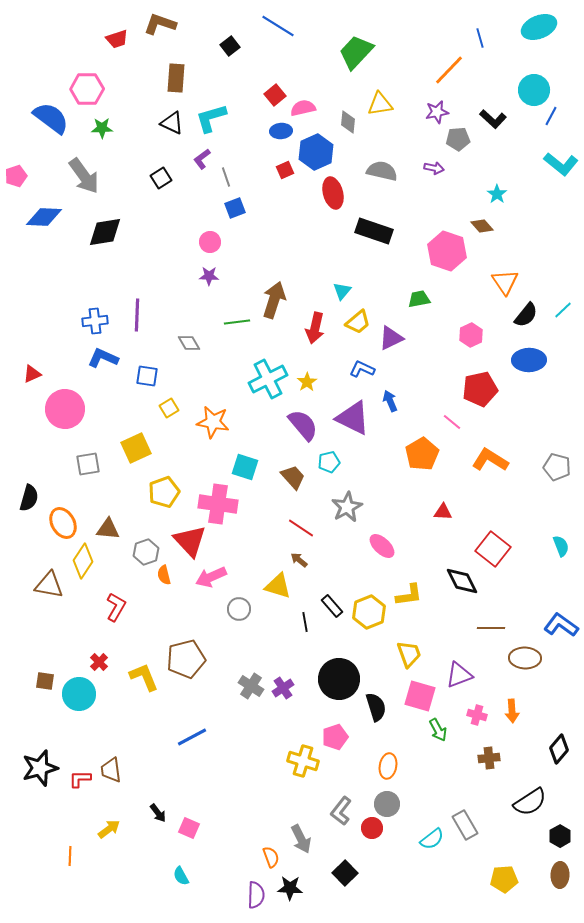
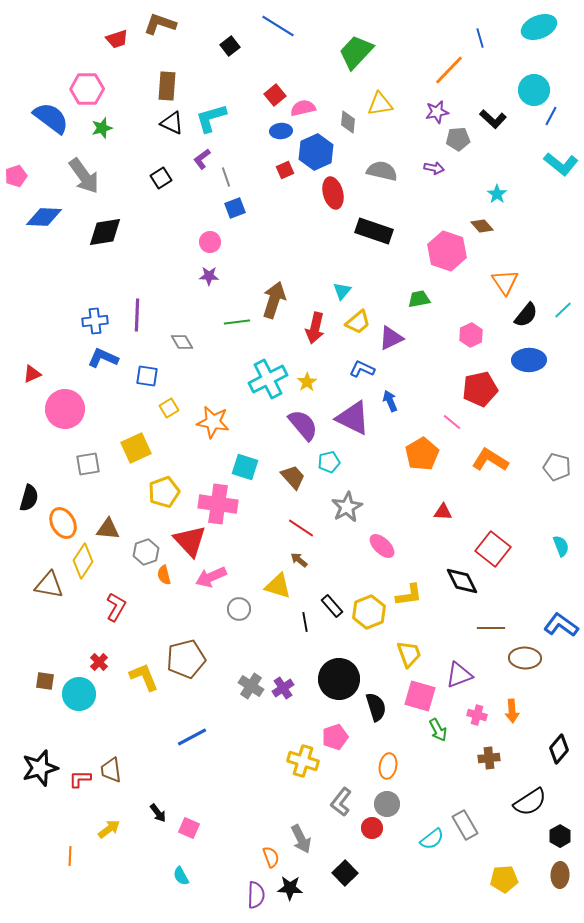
brown rectangle at (176, 78): moved 9 px left, 8 px down
green star at (102, 128): rotated 15 degrees counterclockwise
gray diamond at (189, 343): moved 7 px left, 1 px up
gray L-shape at (341, 811): moved 9 px up
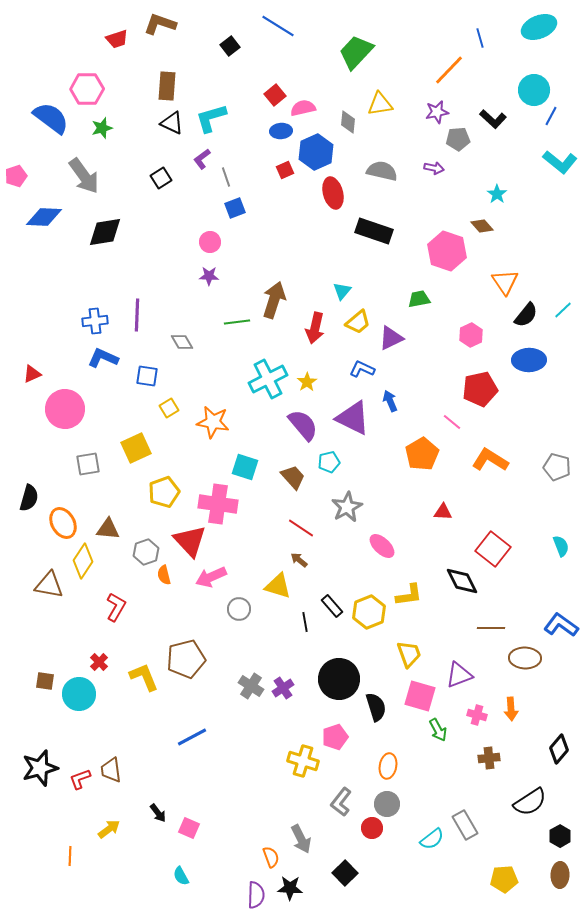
cyan L-shape at (561, 164): moved 1 px left, 2 px up
orange arrow at (512, 711): moved 1 px left, 2 px up
red L-shape at (80, 779): rotated 20 degrees counterclockwise
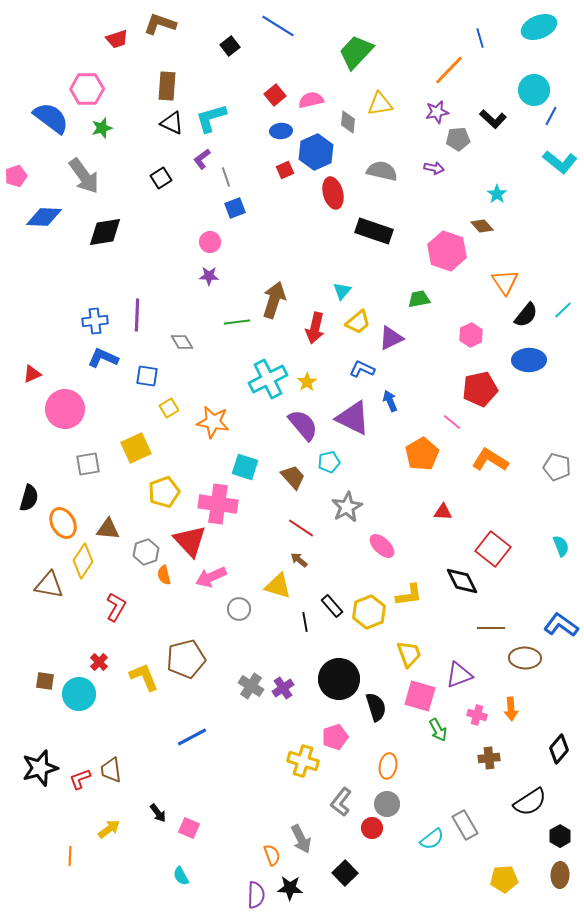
pink semicircle at (303, 108): moved 8 px right, 8 px up
orange semicircle at (271, 857): moved 1 px right, 2 px up
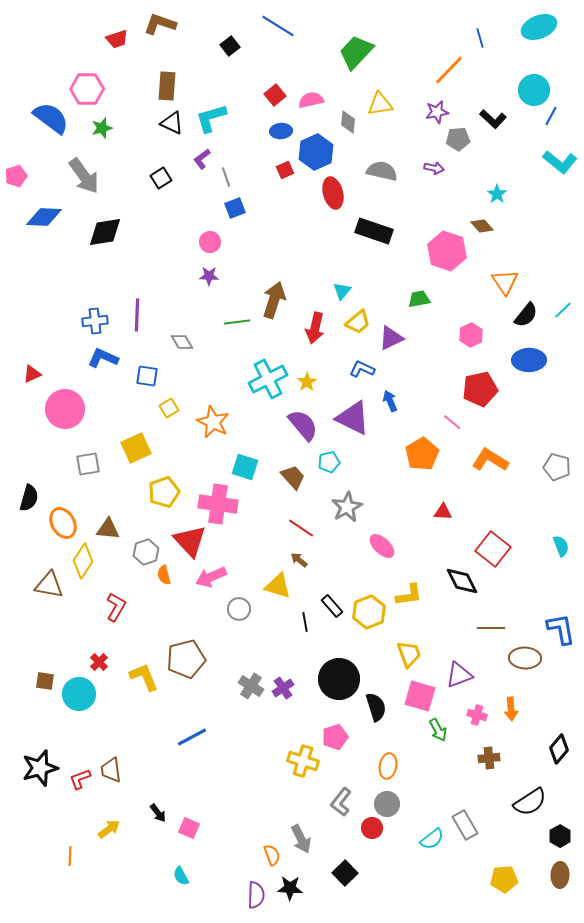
orange star at (213, 422): rotated 16 degrees clockwise
blue L-shape at (561, 625): moved 4 px down; rotated 44 degrees clockwise
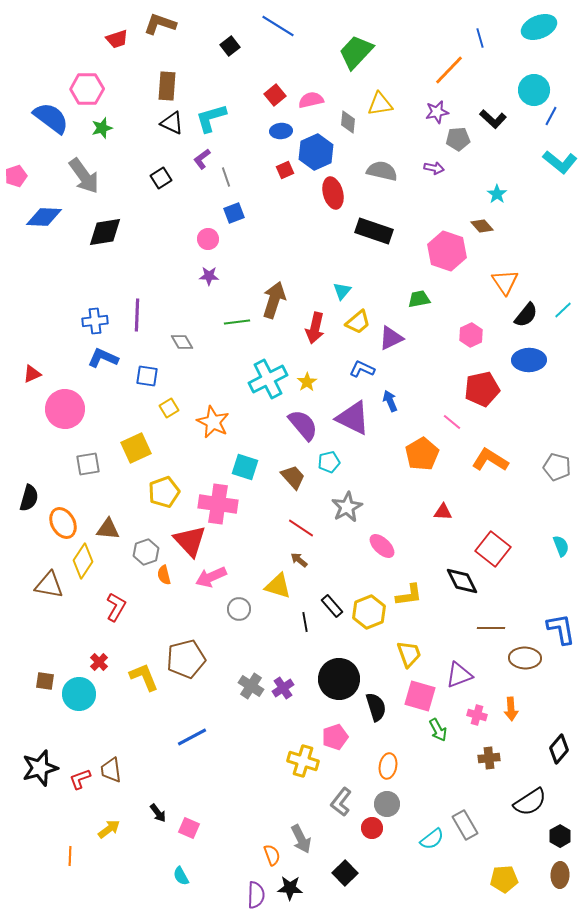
blue square at (235, 208): moved 1 px left, 5 px down
pink circle at (210, 242): moved 2 px left, 3 px up
red pentagon at (480, 389): moved 2 px right
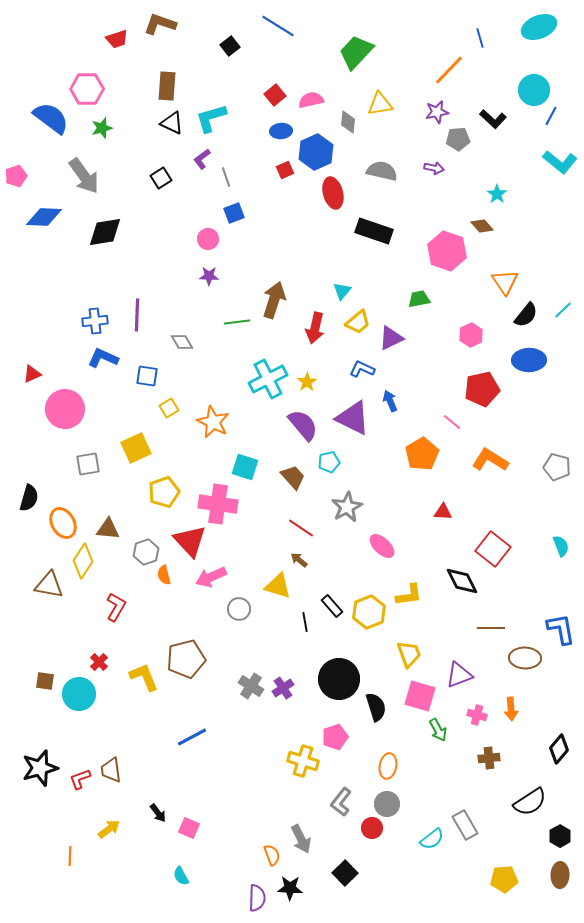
purple semicircle at (256, 895): moved 1 px right, 3 px down
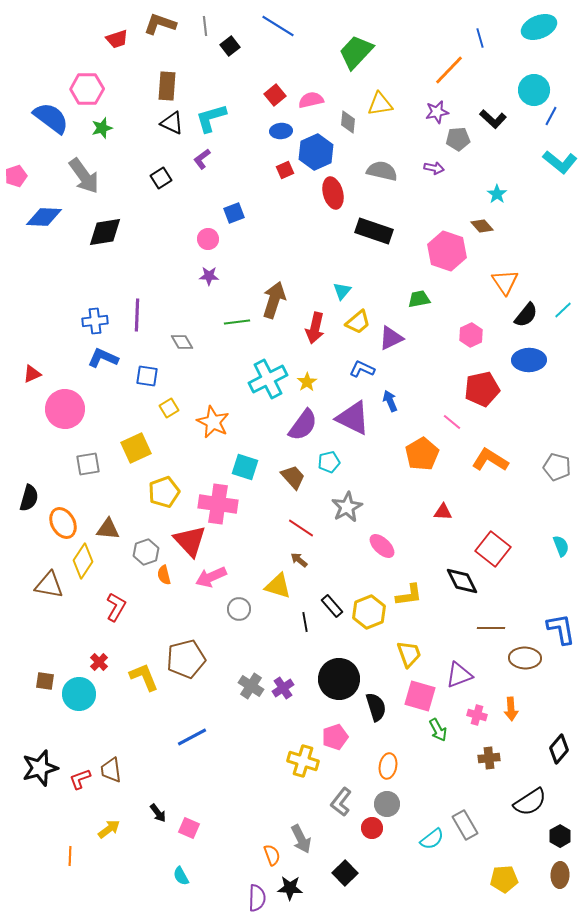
gray line at (226, 177): moved 21 px left, 151 px up; rotated 12 degrees clockwise
purple semicircle at (303, 425): rotated 76 degrees clockwise
